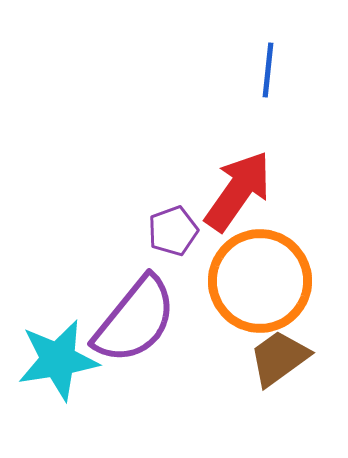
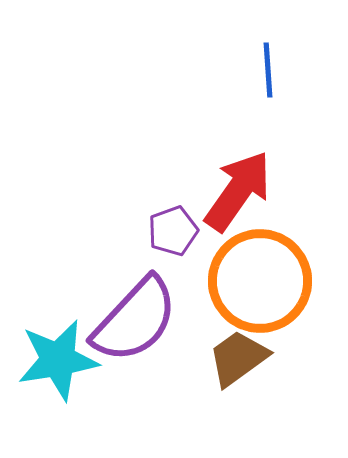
blue line: rotated 10 degrees counterclockwise
purple semicircle: rotated 4 degrees clockwise
brown trapezoid: moved 41 px left
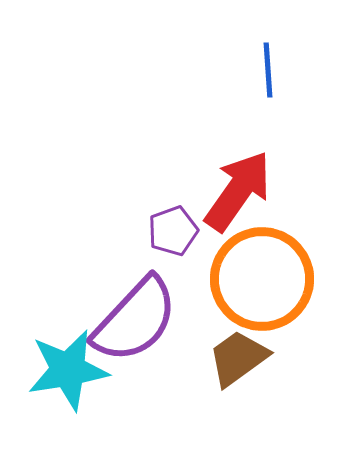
orange circle: moved 2 px right, 2 px up
cyan star: moved 10 px right, 10 px down
